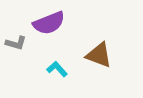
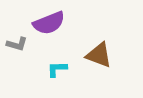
gray L-shape: moved 1 px right, 1 px down
cyan L-shape: rotated 50 degrees counterclockwise
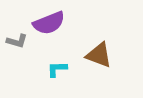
gray L-shape: moved 3 px up
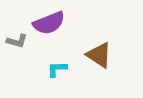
brown triangle: rotated 12 degrees clockwise
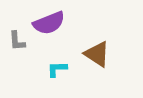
gray L-shape: rotated 70 degrees clockwise
brown triangle: moved 2 px left, 1 px up
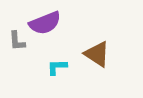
purple semicircle: moved 4 px left
cyan L-shape: moved 2 px up
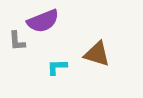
purple semicircle: moved 2 px left, 2 px up
brown triangle: rotated 16 degrees counterclockwise
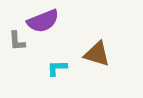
cyan L-shape: moved 1 px down
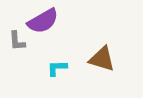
purple semicircle: rotated 8 degrees counterclockwise
brown triangle: moved 5 px right, 5 px down
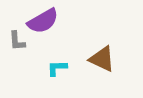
brown triangle: rotated 8 degrees clockwise
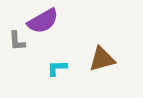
brown triangle: rotated 40 degrees counterclockwise
